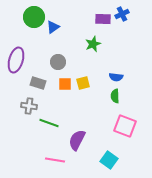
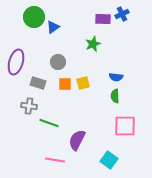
purple ellipse: moved 2 px down
pink square: rotated 20 degrees counterclockwise
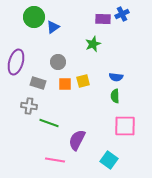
yellow square: moved 2 px up
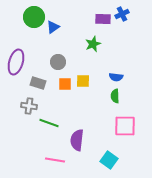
yellow square: rotated 16 degrees clockwise
purple semicircle: rotated 20 degrees counterclockwise
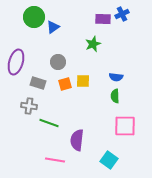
orange square: rotated 16 degrees counterclockwise
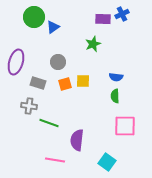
cyan square: moved 2 px left, 2 px down
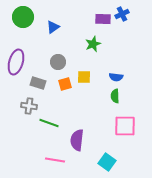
green circle: moved 11 px left
yellow square: moved 1 px right, 4 px up
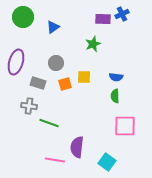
gray circle: moved 2 px left, 1 px down
purple semicircle: moved 7 px down
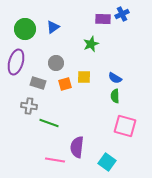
green circle: moved 2 px right, 12 px down
green star: moved 2 px left
blue semicircle: moved 1 px left, 1 px down; rotated 24 degrees clockwise
pink square: rotated 15 degrees clockwise
